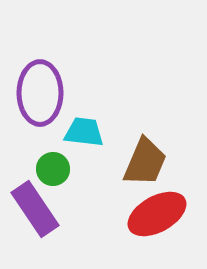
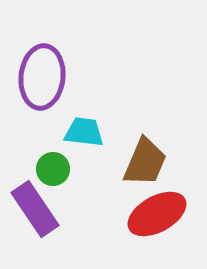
purple ellipse: moved 2 px right, 16 px up; rotated 6 degrees clockwise
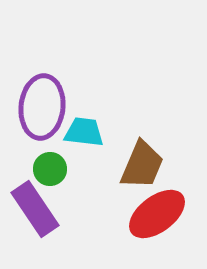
purple ellipse: moved 30 px down
brown trapezoid: moved 3 px left, 3 px down
green circle: moved 3 px left
red ellipse: rotated 8 degrees counterclockwise
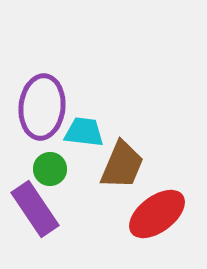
brown trapezoid: moved 20 px left
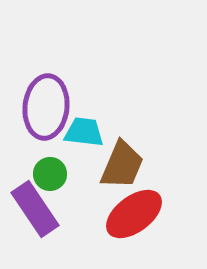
purple ellipse: moved 4 px right
green circle: moved 5 px down
red ellipse: moved 23 px left
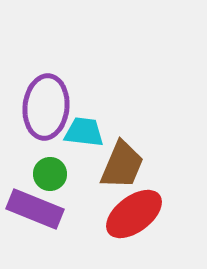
purple rectangle: rotated 34 degrees counterclockwise
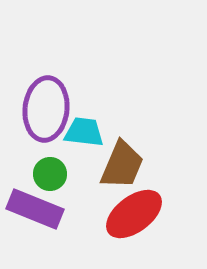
purple ellipse: moved 2 px down
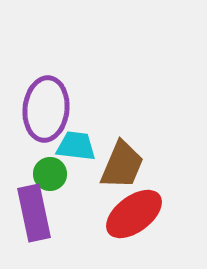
cyan trapezoid: moved 8 px left, 14 px down
purple rectangle: moved 1 px left, 4 px down; rotated 56 degrees clockwise
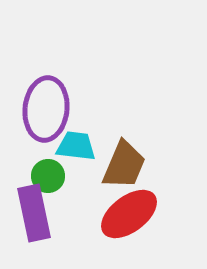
brown trapezoid: moved 2 px right
green circle: moved 2 px left, 2 px down
red ellipse: moved 5 px left
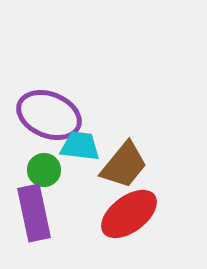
purple ellipse: moved 3 px right, 6 px down; rotated 74 degrees counterclockwise
cyan trapezoid: moved 4 px right
brown trapezoid: rotated 16 degrees clockwise
green circle: moved 4 px left, 6 px up
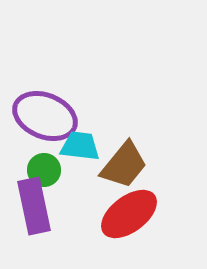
purple ellipse: moved 4 px left, 1 px down
purple rectangle: moved 7 px up
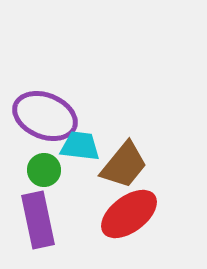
purple rectangle: moved 4 px right, 14 px down
